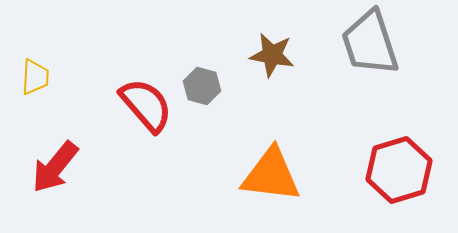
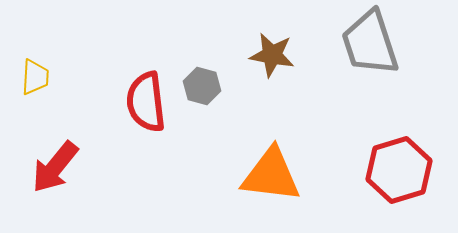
red semicircle: moved 3 px up; rotated 146 degrees counterclockwise
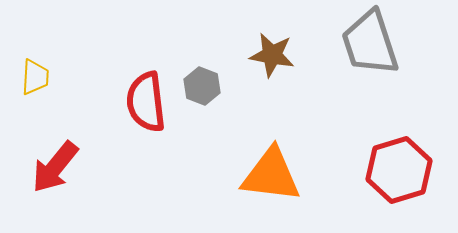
gray hexagon: rotated 6 degrees clockwise
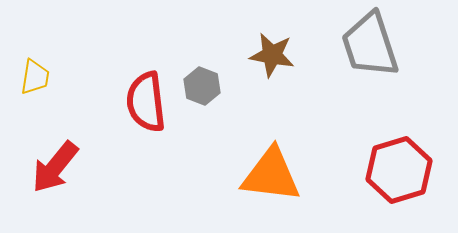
gray trapezoid: moved 2 px down
yellow trapezoid: rotated 6 degrees clockwise
